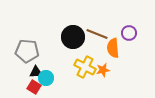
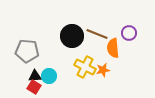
black circle: moved 1 px left, 1 px up
black triangle: moved 1 px left, 4 px down
cyan circle: moved 3 px right, 2 px up
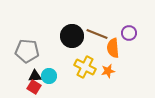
orange star: moved 5 px right, 1 px down
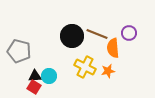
gray pentagon: moved 8 px left; rotated 10 degrees clockwise
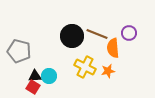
red square: moved 1 px left
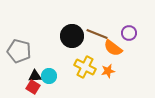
orange semicircle: rotated 48 degrees counterclockwise
